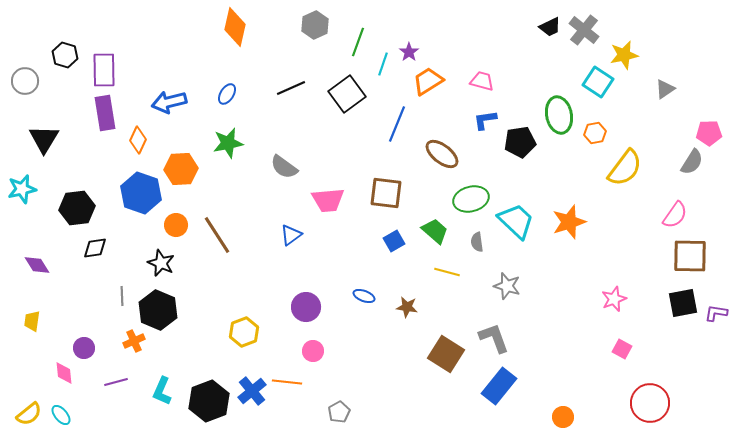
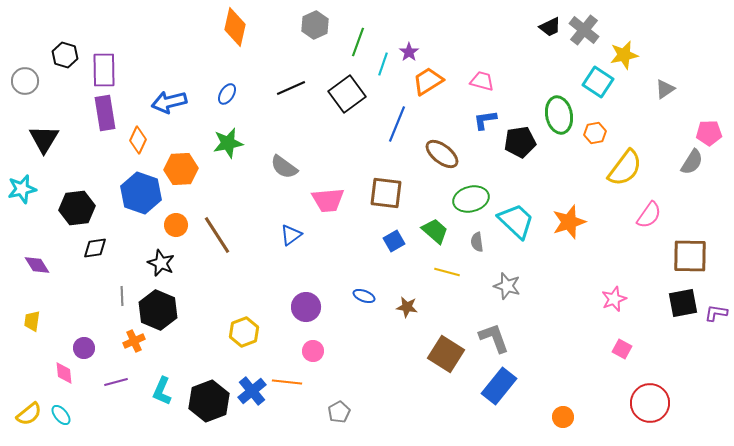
pink semicircle at (675, 215): moved 26 px left
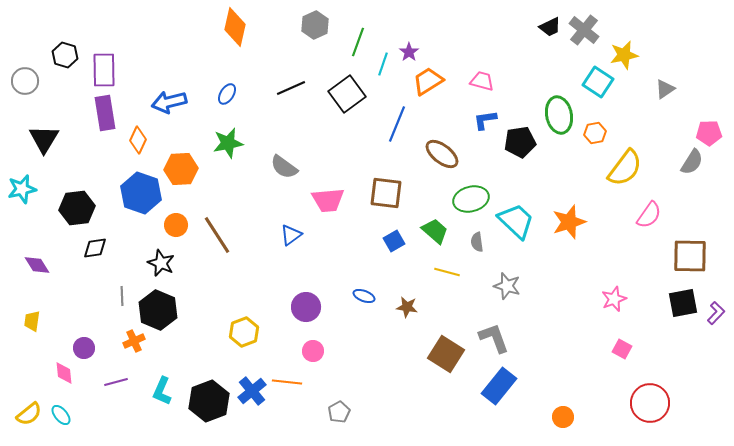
purple L-shape at (716, 313): rotated 125 degrees clockwise
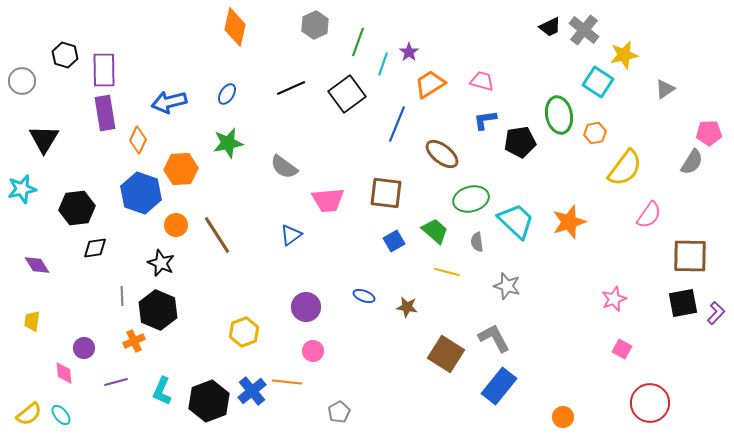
gray circle at (25, 81): moved 3 px left
orange trapezoid at (428, 81): moved 2 px right, 3 px down
gray L-shape at (494, 338): rotated 8 degrees counterclockwise
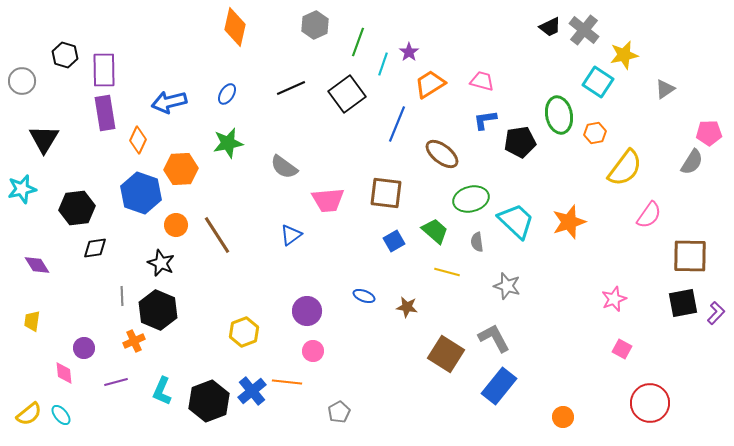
purple circle at (306, 307): moved 1 px right, 4 px down
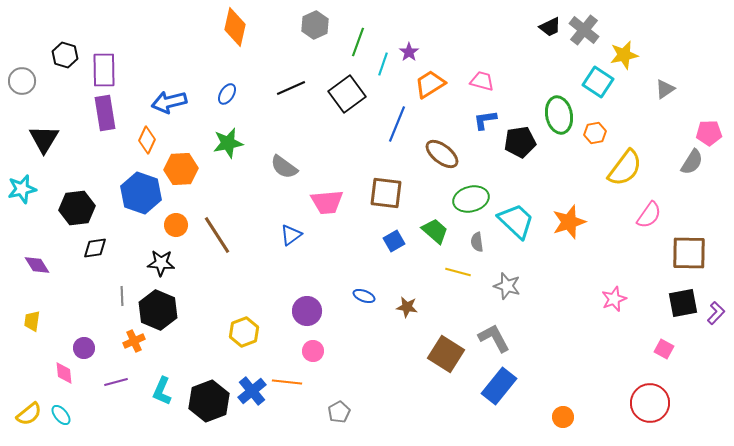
orange diamond at (138, 140): moved 9 px right
pink trapezoid at (328, 200): moved 1 px left, 2 px down
brown square at (690, 256): moved 1 px left, 3 px up
black star at (161, 263): rotated 20 degrees counterclockwise
yellow line at (447, 272): moved 11 px right
pink square at (622, 349): moved 42 px right
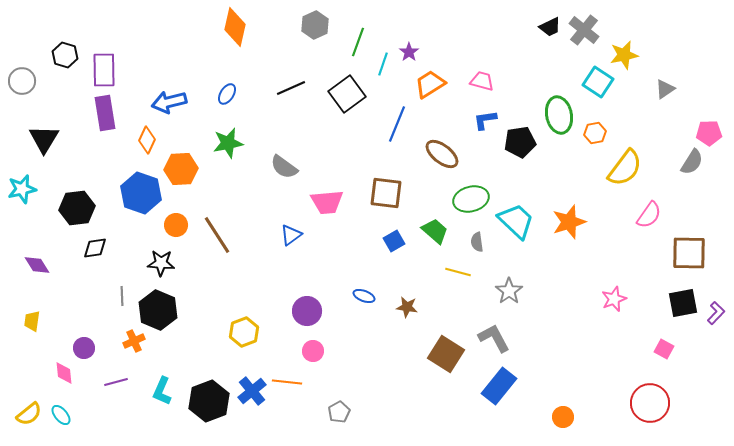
gray star at (507, 286): moved 2 px right, 5 px down; rotated 20 degrees clockwise
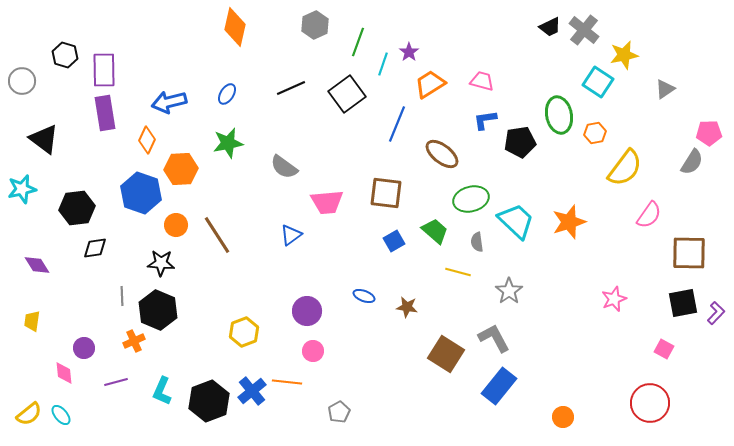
black triangle at (44, 139): rotated 24 degrees counterclockwise
